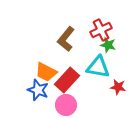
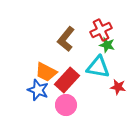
green star: moved 1 px left
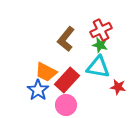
green star: moved 7 px left
blue star: rotated 15 degrees clockwise
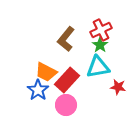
green star: rotated 21 degrees clockwise
cyan triangle: rotated 20 degrees counterclockwise
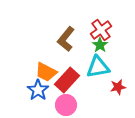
red cross: rotated 10 degrees counterclockwise
red star: rotated 21 degrees counterclockwise
